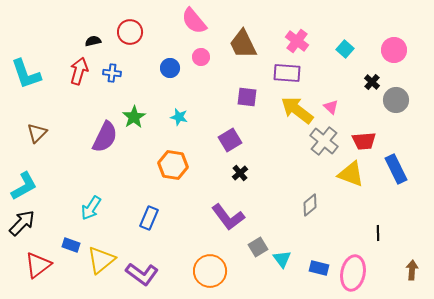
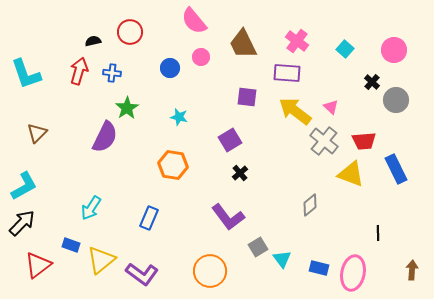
yellow arrow at (297, 110): moved 2 px left, 1 px down
green star at (134, 117): moved 7 px left, 9 px up
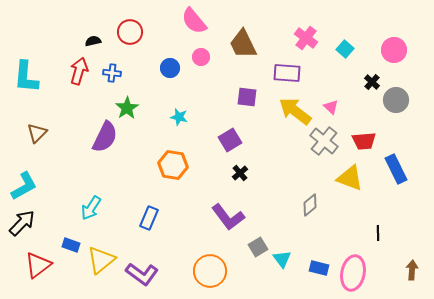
pink cross at (297, 41): moved 9 px right, 3 px up
cyan L-shape at (26, 74): moved 3 px down; rotated 24 degrees clockwise
yellow triangle at (351, 174): moved 1 px left, 4 px down
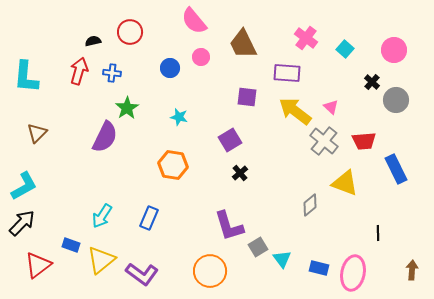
yellow triangle at (350, 178): moved 5 px left, 5 px down
cyan arrow at (91, 208): moved 11 px right, 8 px down
purple L-shape at (228, 217): moved 1 px right, 9 px down; rotated 20 degrees clockwise
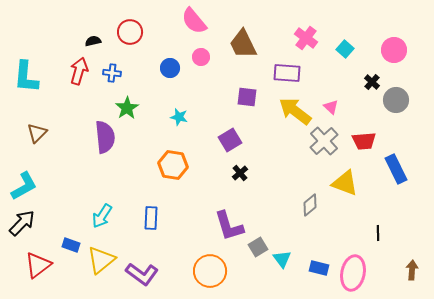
purple semicircle at (105, 137): rotated 32 degrees counterclockwise
gray cross at (324, 141): rotated 8 degrees clockwise
blue rectangle at (149, 218): moved 2 px right; rotated 20 degrees counterclockwise
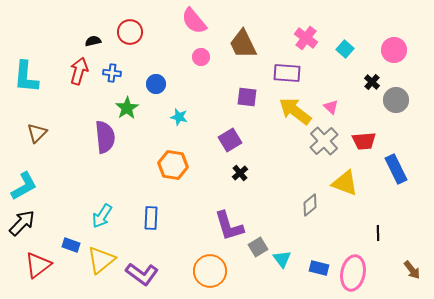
blue circle at (170, 68): moved 14 px left, 16 px down
brown arrow at (412, 270): rotated 138 degrees clockwise
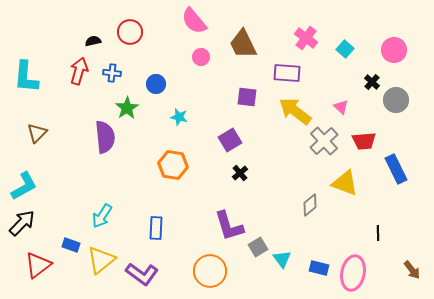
pink triangle at (331, 107): moved 10 px right
blue rectangle at (151, 218): moved 5 px right, 10 px down
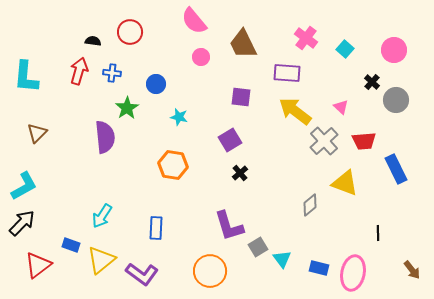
black semicircle at (93, 41): rotated 21 degrees clockwise
purple square at (247, 97): moved 6 px left
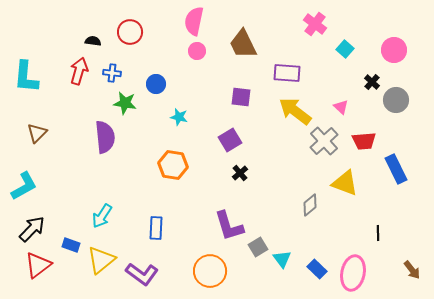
pink semicircle at (194, 21): rotated 52 degrees clockwise
pink cross at (306, 38): moved 9 px right, 14 px up
pink circle at (201, 57): moved 4 px left, 6 px up
green star at (127, 108): moved 2 px left, 5 px up; rotated 30 degrees counterclockwise
black arrow at (22, 223): moved 10 px right, 6 px down
blue rectangle at (319, 268): moved 2 px left, 1 px down; rotated 30 degrees clockwise
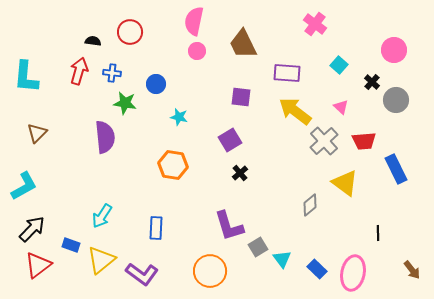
cyan square at (345, 49): moved 6 px left, 16 px down
yellow triangle at (345, 183): rotated 16 degrees clockwise
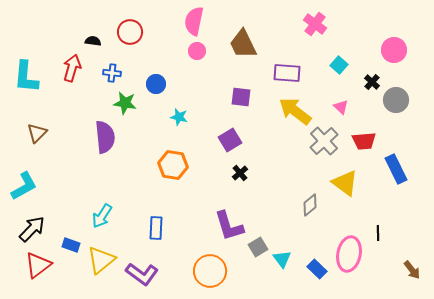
red arrow at (79, 71): moved 7 px left, 3 px up
pink ellipse at (353, 273): moved 4 px left, 19 px up
